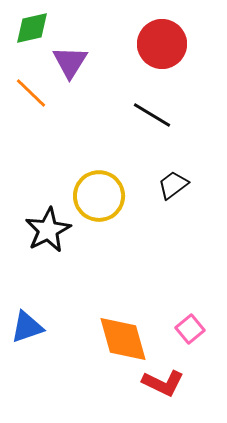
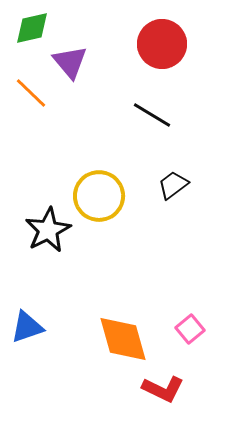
purple triangle: rotated 12 degrees counterclockwise
red L-shape: moved 6 px down
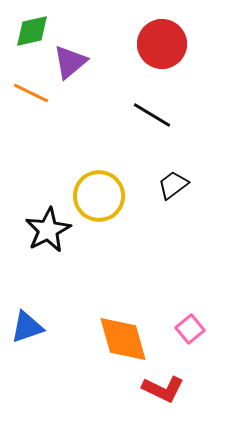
green diamond: moved 3 px down
purple triangle: rotated 30 degrees clockwise
orange line: rotated 18 degrees counterclockwise
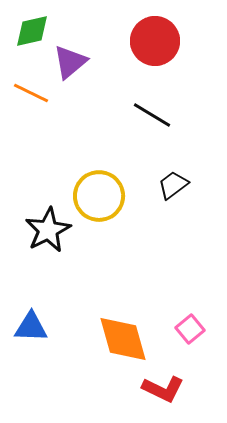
red circle: moved 7 px left, 3 px up
blue triangle: moved 4 px right; rotated 21 degrees clockwise
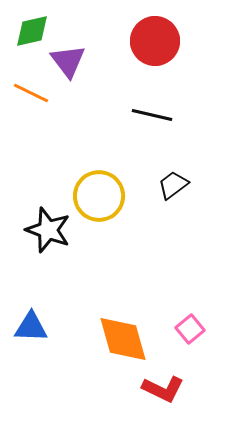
purple triangle: moved 2 px left, 1 px up; rotated 27 degrees counterclockwise
black line: rotated 18 degrees counterclockwise
black star: rotated 24 degrees counterclockwise
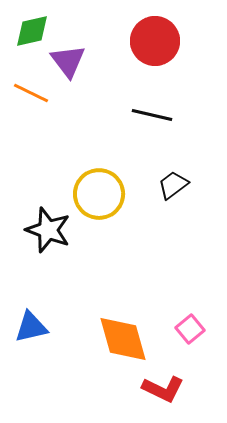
yellow circle: moved 2 px up
blue triangle: rotated 15 degrees counterclockwise
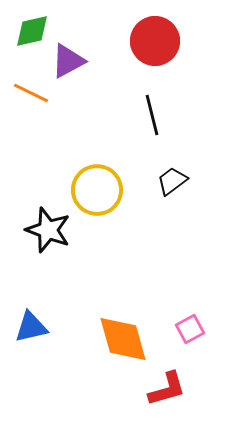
purple triangle: rotated 39 degrees clockwise
black line: rotated 63 degrees clockwise
black trapezoid: moved 1 px left, 4 px up
yellow circle: moved 2 px left, 4 px up
pink square: rotated 12 degrees clockwise
red L-shape: moved 4 px right; rotated 42 degrees counterclockwise
